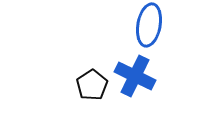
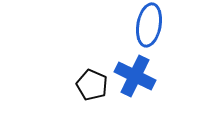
black pentagon: rotated 16 degrees counterclockwise
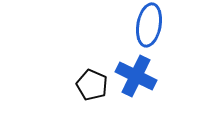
blue cross: moved 1 px right
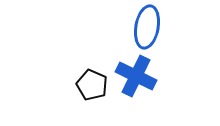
blue ellipse: moved 2 px left, 2 px down
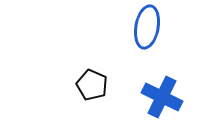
blue cross: moved 26 px right, 21 px down
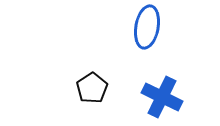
black pentagon: moved 3 px down; rotated 16 degrees clockwise
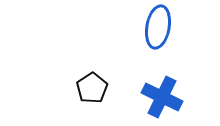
blue ellipse: moved 11 px right
